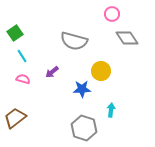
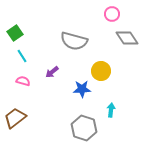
pink semicircle: moved 2 px down
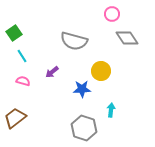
green square: moved 1 px left
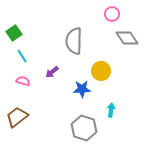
gray semicircle: rotated 76 degrees clockwise
brown trapezoid: moved 2 px right, 1 px up
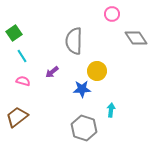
gray diamond: moved 9 px right
yellow circle: moved 4 px left
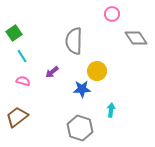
gray hexagon: moved 4 px left
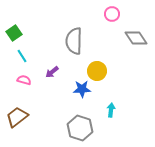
pink semicircle: moved 1 px right, 1 px up
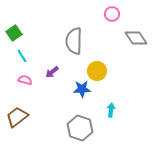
pink semicircle: moved 1 px right
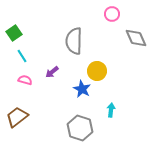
gray diamond: rotated 10 degrees clockwise
blue star: rotated 30 degrees clockwise
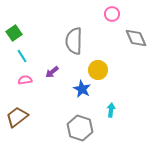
yellow circle: moved 1 px right, 1 px up
pink semicircle: rotated 24 degrees counterclockwise
